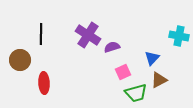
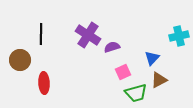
cyan cross: rotated 24 degrees counterclockwise
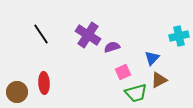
black line: rotated 35 degrees counterclockwise
brown circle: moved 3 px left, 32 px down
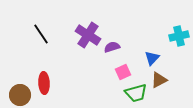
brown circle: moved 3 px right, 3 px down
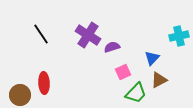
green trapezoid: rotated 30 degrees counterclockwise
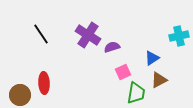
blue triangle: rotated 14 degrees clockwise
green trapezoid: rotated 35 degrees counterclockwise
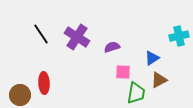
purple cross: moved 11 px left, 2 px down
pink square: rotated 28 degrees clockwise
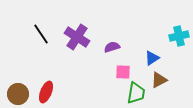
red ellipse: moved 2 px right, 9 px down; rotated 25 degrees clockwise
brown circle: moved 2 px left, 1 px up
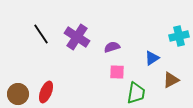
pink square: moved 6 px left
brown triangle: moved 12 px right
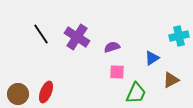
green trapezoid: rotated 15 degrees clockwise
